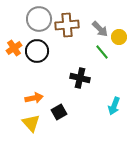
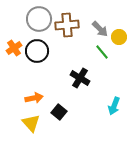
black cross: rotated 18 degrees clockwise
black square: rotated 21 degrees counterclockwise
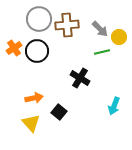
green line: rotated 63 degrees counterclockwise
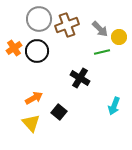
brown cross: rotated 15 degrees counterclockwise
orange arrow: rotated 18 degrees counterclockwise
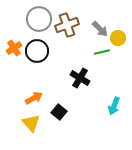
yellow circle: moved 1 px left, 1 px down
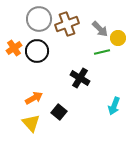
brown cross: moved 1 px up
